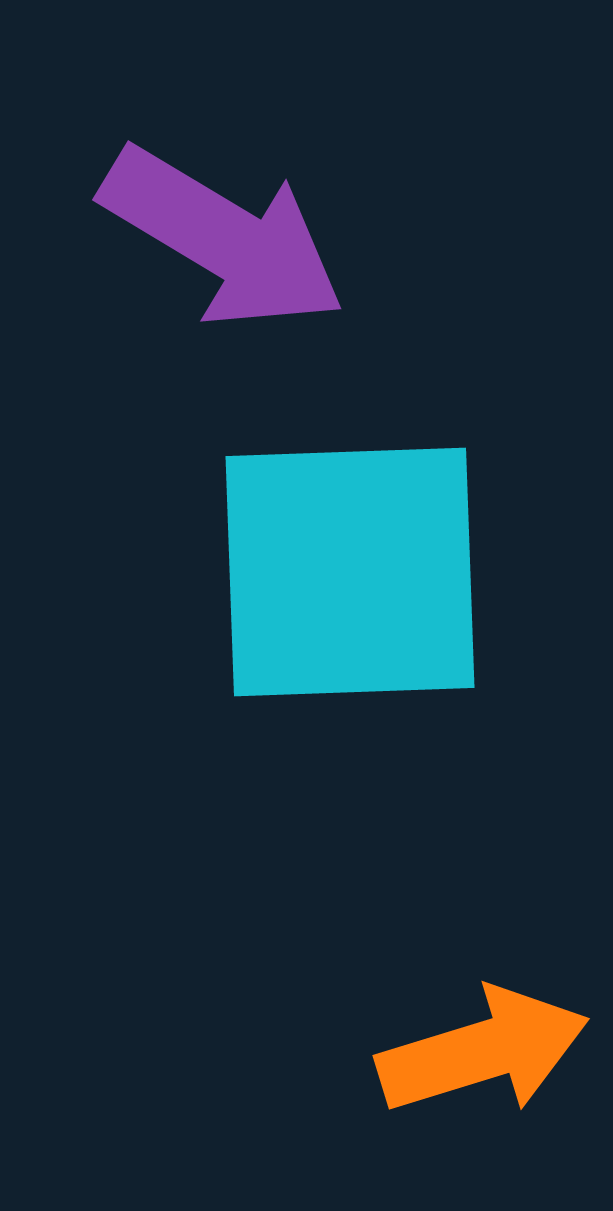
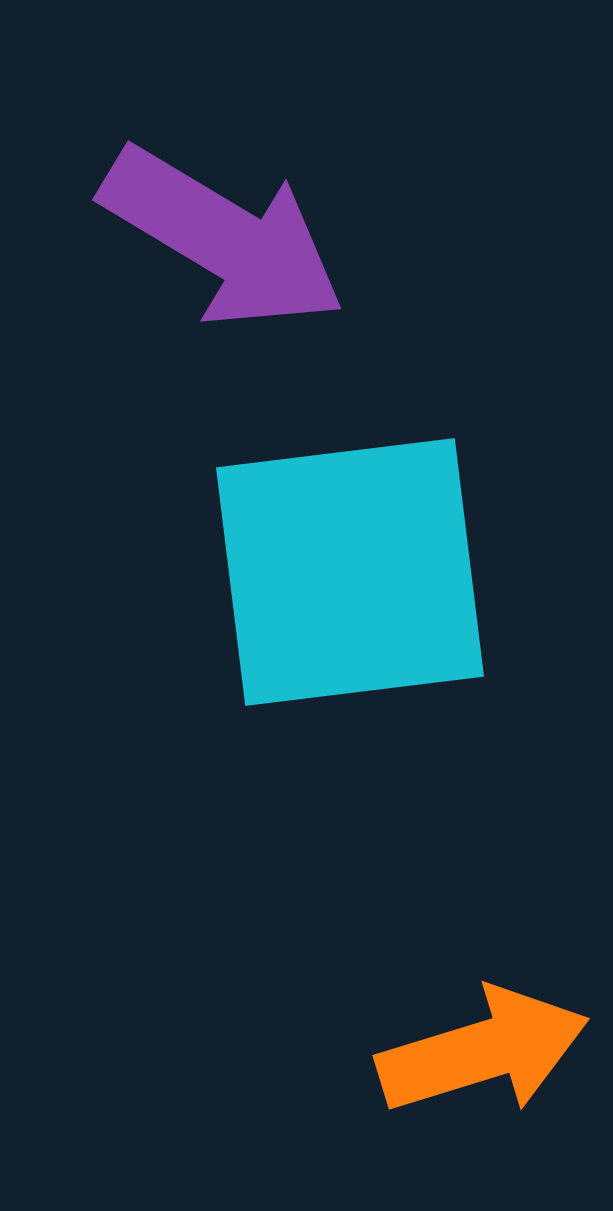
cyan square: rotated 5 degrees counterclockwise
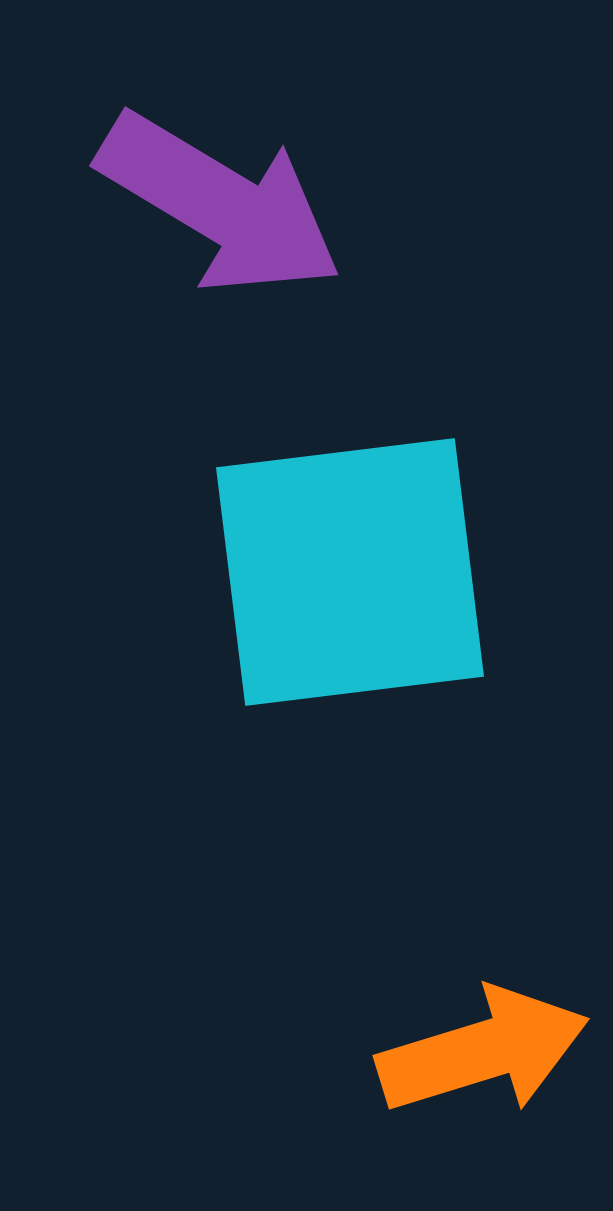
purple arrow: moved 3 px left, 34 px up
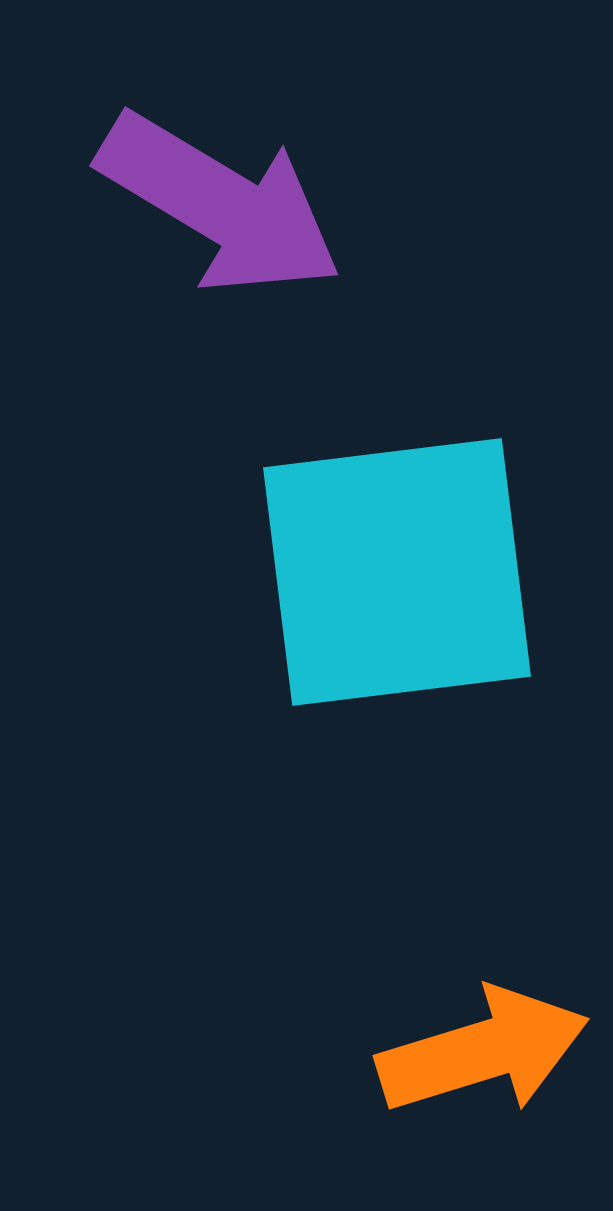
cyan square: moved 47 px right
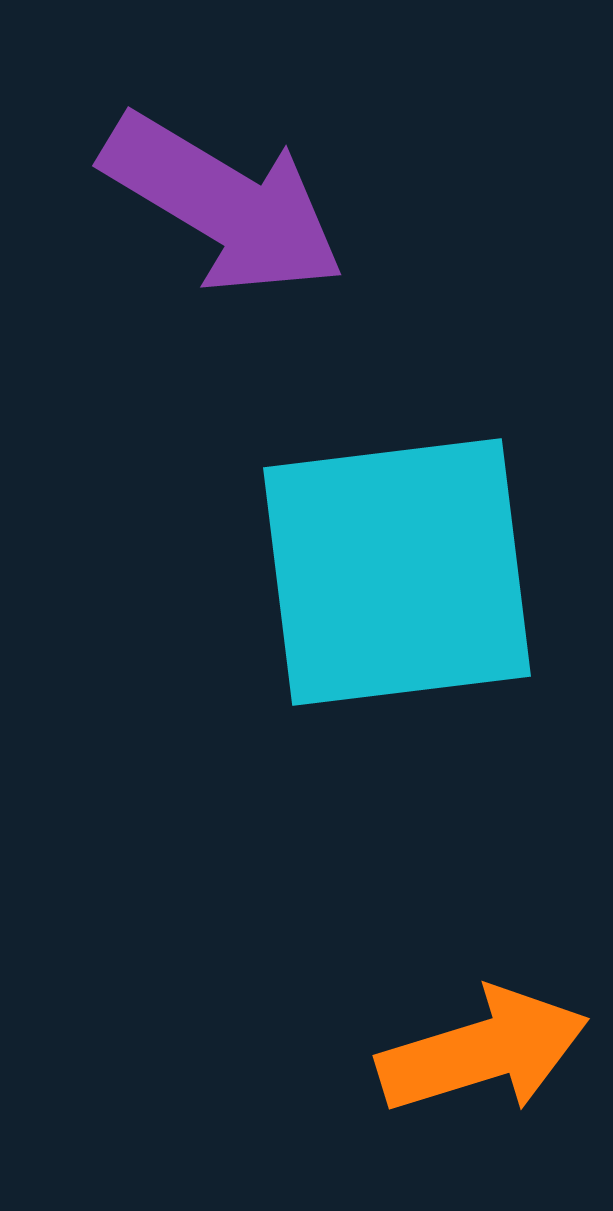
purple arrow: moved 3 px right
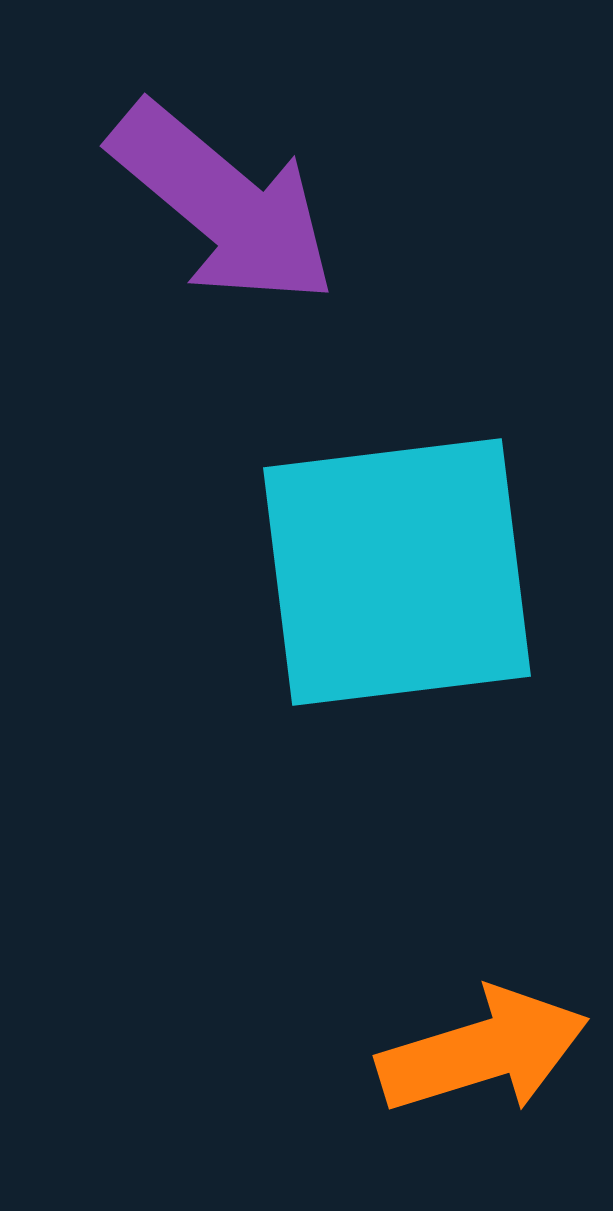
purple arrow: rotated 9 degrees clockwise
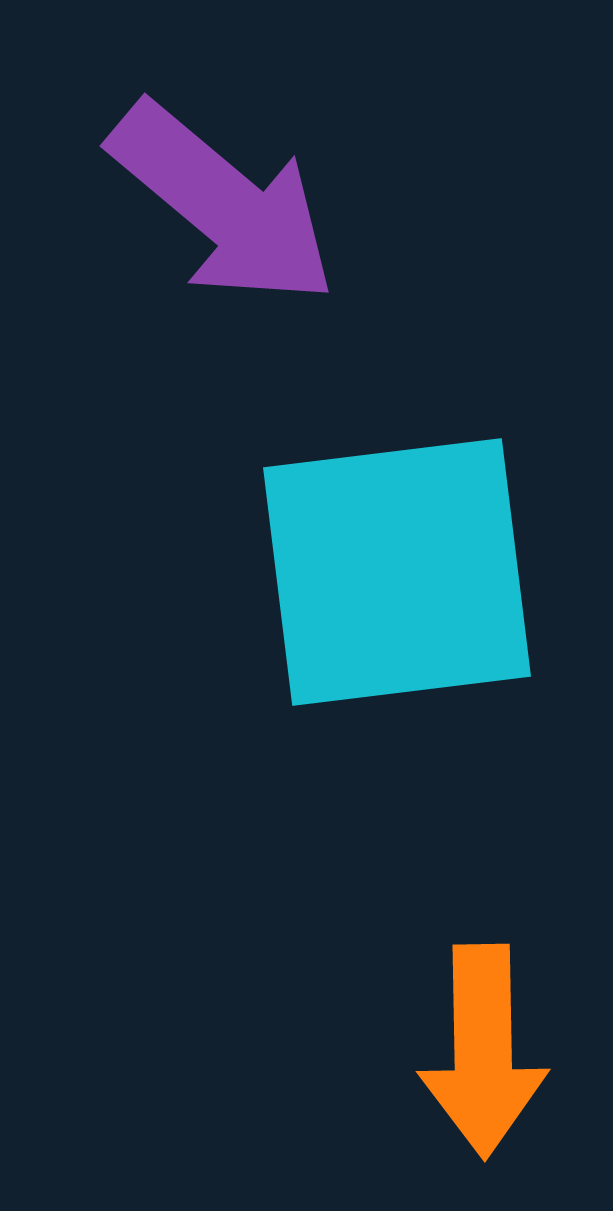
orange arrow: rotated 106 degrees clockwise
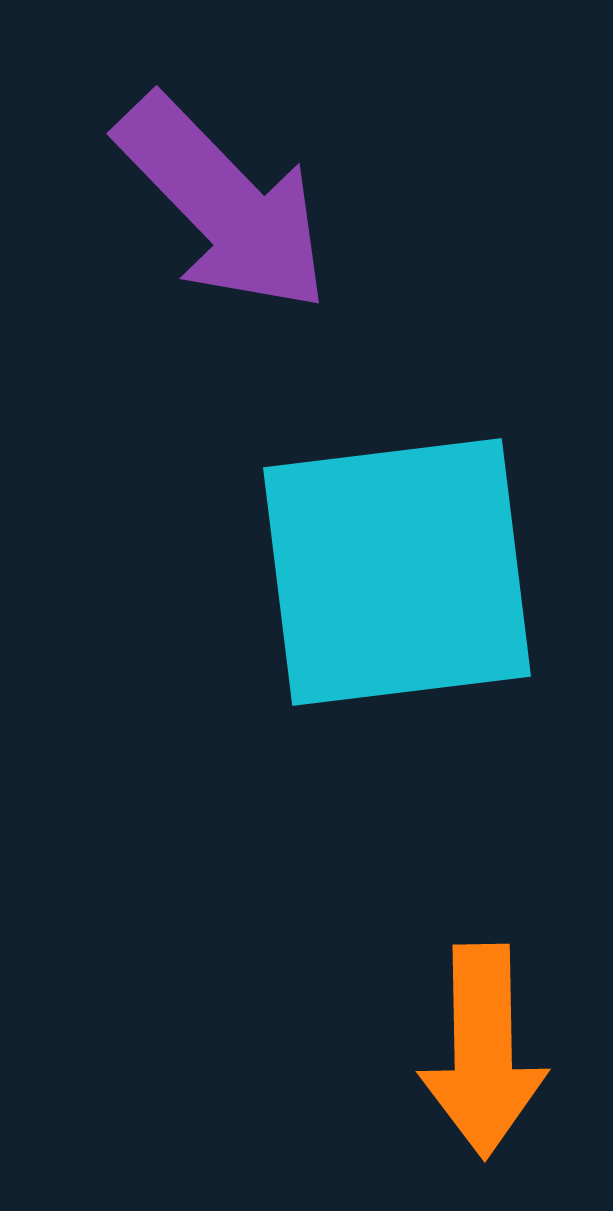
purple arrow: rotated 6 degrees clockwise
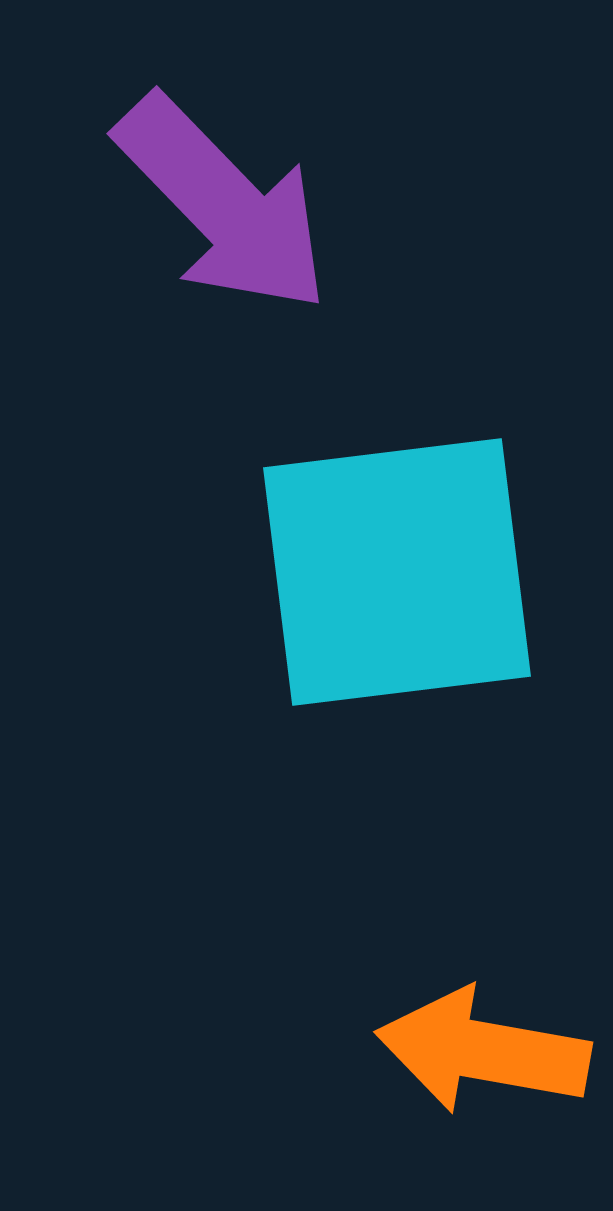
orange arrow: rotated 101 degrees clockwise
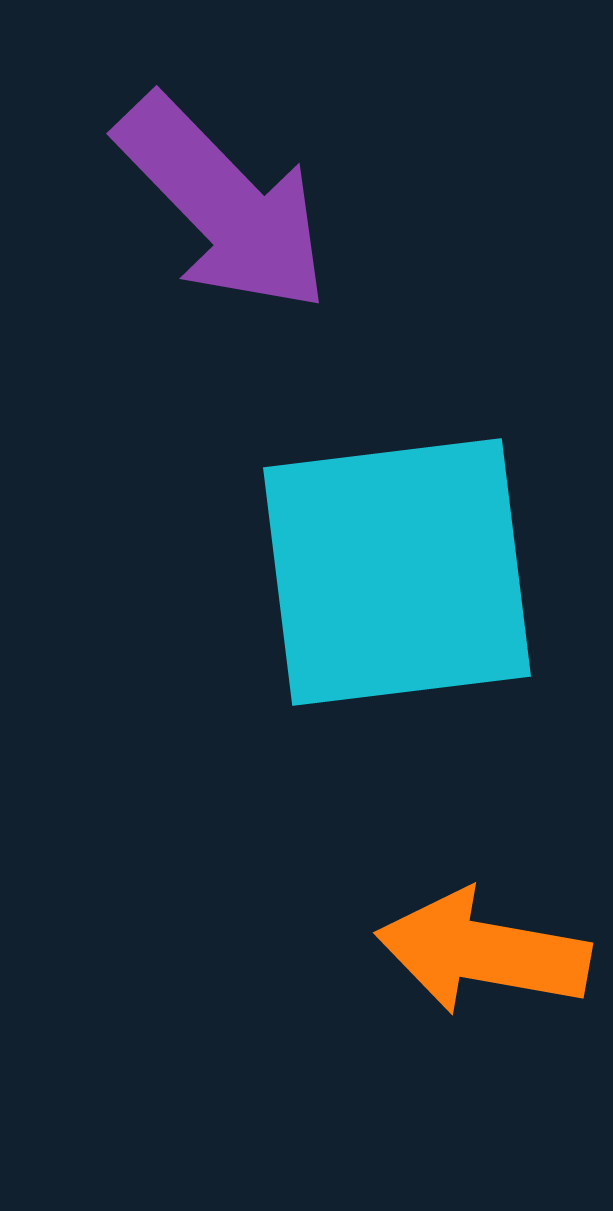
orange arrow: moved 99 px up
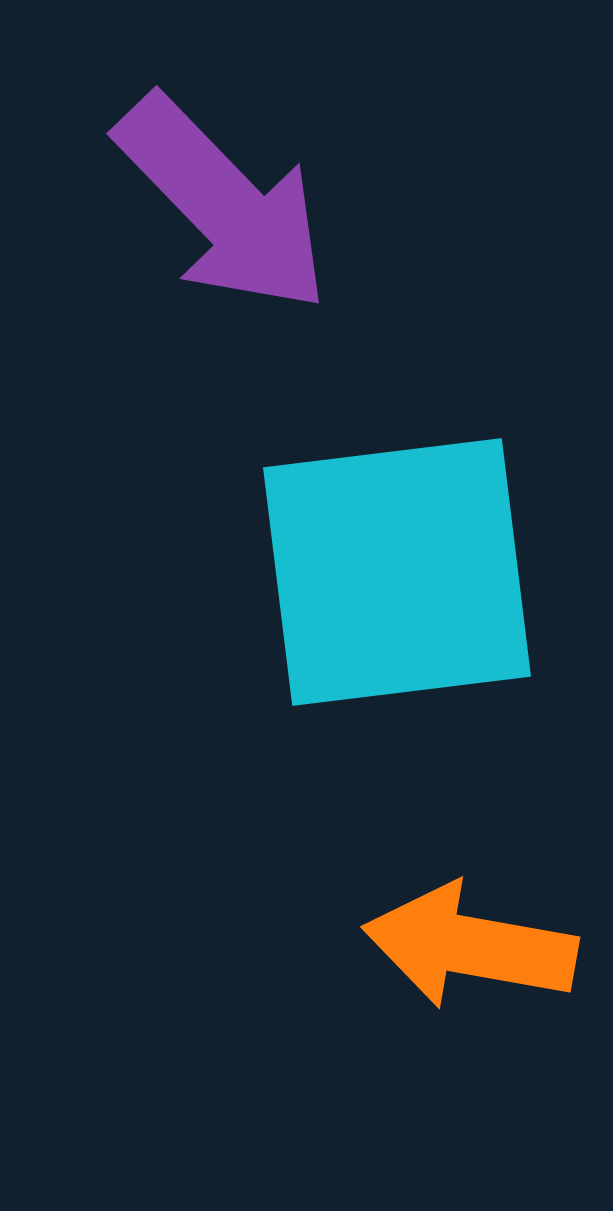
orange arrow: moved 13 px left, 6 px up
